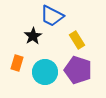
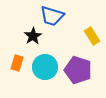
blue trapezoid: rotated 10 degrees counterclockwise
yellow rectangle: moved 15 px right, 4 px up
cyan circle: moved 5 px up
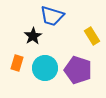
cyan circle: moved 1 px down
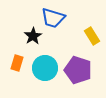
blue trapezoid: moved 1 px right, 2 px down
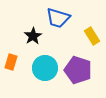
blue trapezoid: moved 5 px right
orange rectangle: moved 6 px left, 1 px up
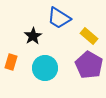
blue trapezoid: moved 1 px right; rotated 15 degrees clockwise
yellow rectangle: moved 3 px left; rotated 18 degrees counterclockwise
purple pentagon: moved 11 px right, 5 px up; rotated 12 degrees clockwise
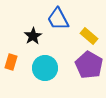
blue trapezoid: moved 1 px left, 1 px down; rotated 30 degrees clockwise
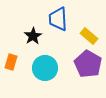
blue trapezoid: rotated 25 degrees clockwise
purple pentagon: moved 1 px left, 1 px up
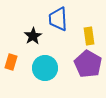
yellow rectangle: rotated 42 degrees clockwise
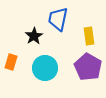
blue trapezoid: rotated 15 degrees clockwise
black star: moved 1 px right
purple pentagon: moved 3 px down
